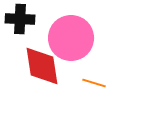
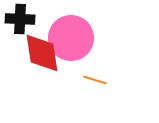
red diamond: moved 13 px up
orange line: moved 1 px right, 3 px up
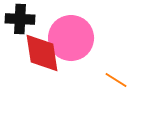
orange line: moved 21 px right; rotated 15 degrees clockwise
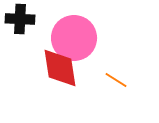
pink circle: moved 3 px right
red diamond: moved 18 px right, 15 px down
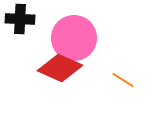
red diamond: rotated 57 degrees counterclockwise
orange line: moved 7 px right
